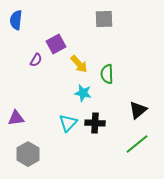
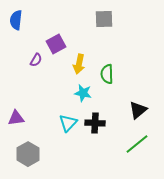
yellow arrow: rotated 54 degrees clockwise
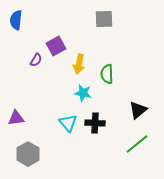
purple square: moved 2 px down
cyan triangle: rotated 24 degrees counterclockwise
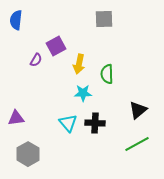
cyan star: rotated 12 degrees counterclockwise
green line: rotated 10 degrees clockwise
